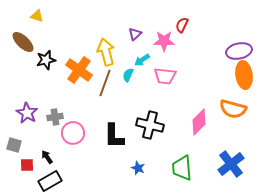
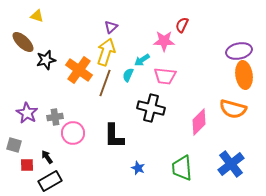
purple triangle: moved 24 px left, 7 px up
yellow arrow: rotated 32 degrees clockwise
black cross: moved 1 px right, 17 px up
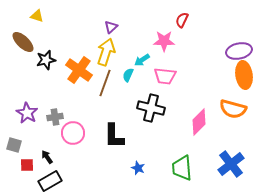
red semicircle: moved 5 px up
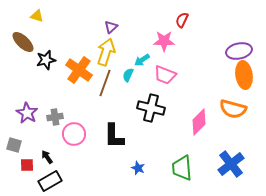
pink trapezoid: moved 1 px up; rotated 15 degrees clockwise
pink circle: moved 1 px right, 1 px down
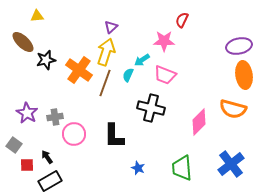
yellow triangle: rotated 24 degrees counterclockwise
purple ellipse: moved 5 px up
gray square: rotated 21 degrees clockwise
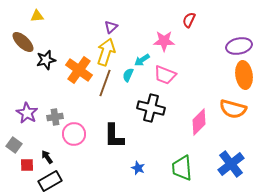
red semicircle: moved 7 px right
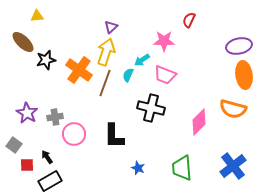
blue cross: moved 2 px right, 2 px down
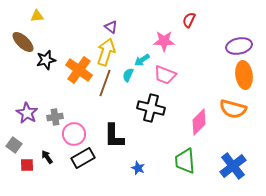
purple triangle: rotated 40 degrees counterclockwise
green trapezoid: moved 3 px right, 7 px up
black rectangle: moved 33 px right, 23 px up
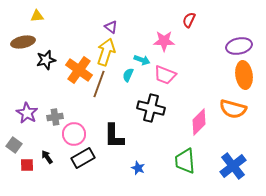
brown ellipse: rotated 55 degrees counterclockwise
cyan arrow: rotated 126 degrees counterclockwise
brown line: moved 6 px left, 1 px down
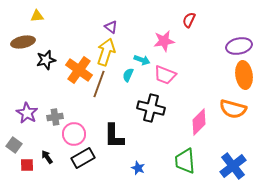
pink star: rotated 10 degrees counterclockwise
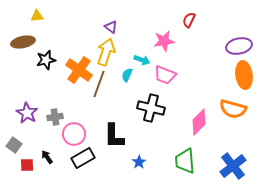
cyan semicircle: moved 1 px left
blue star: moved 1 px right, 6 px up; rotated 16 degrees clockwise
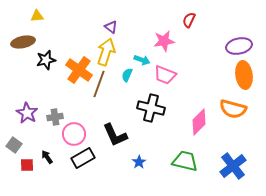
black L-shape: moved 1 px right, 1 px up; rotated 24 degrees counterclockwise
green trapezoid: rotated 108 degrees clockwise
